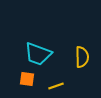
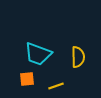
yellow semicircle: moved 4 px left
orange square: rotated 14 degrees counterclockwise
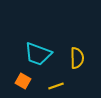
yellow semicircle: moved 1 px left, 1 px down
orange square: moved 4 px left, 2 px down; rotated 35 degrees clockwise
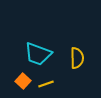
orange square: rotated 14 degrees clockwise
yellow line: moved 10 px left, 2 px up
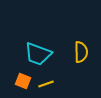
yellow semicircle: moved 4 px right, 6 px up
orange square: rotated 21 degrees counterclockwise
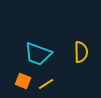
yellow line: rotated 14 degrees counterclockwise
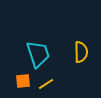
cyan trapezoid: rotated 128 degrees counterclockwise
orange square: rotated 28 degrees counterclockwise
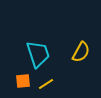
yellow semicircle: rotated 30 degrees clockwise
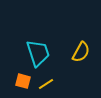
cyan trapezoid: moved 1 px up
orange square: rotated 21 degrees clockwise
